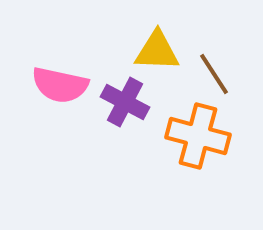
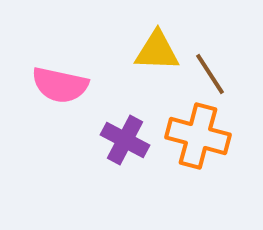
brown line: moved 4 px left
purple cross: moved 38 px down
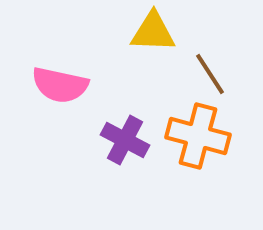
yellow triangle: moved 4 px left, 19 px up
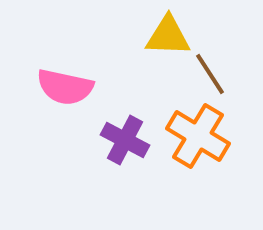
yellow triangle: moved 15 px right, 4 px down
pink semicircle: moved 5 px right, 2 px down
orange cross: rotated 16 degrees clockwise
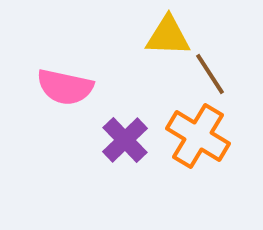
purple cross: rotated 18 degrees clockwise
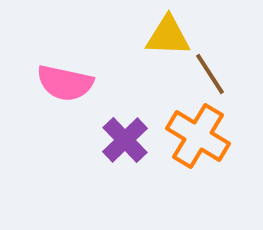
pink semicircle: moved 4 px up
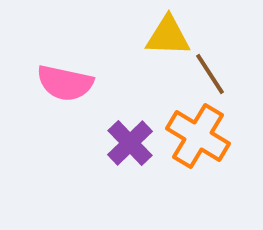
purple cross: moved 5 px right, 3 px down
